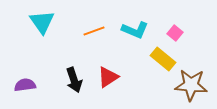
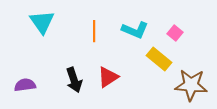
orange line: rotated 70 degrees counterclockwise
yellow rectangle: moved 4 px left
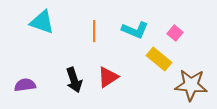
cyan triangle: rotated 36 degrees counterclockwise
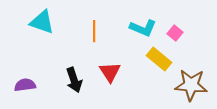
cyan L-shape: moved 8 px right, 2 px up
red triangle: moved 2 px right, 5 px up; rotated 30 degrees counterclockwise
